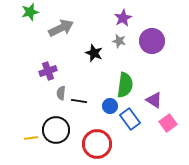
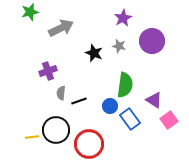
gray star: moved 5 px down
black line: rotated 28 degrees counterclockwise
pink square: moved 1 px right, 3 px up
yellow line: moved 1 px right, 1 px up
red circle: moved 8 px left
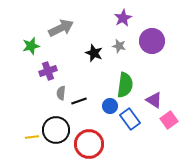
green star: moved 1 px right, 34 px down
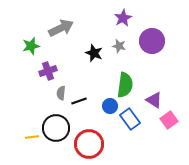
black circle: moved 2 px up
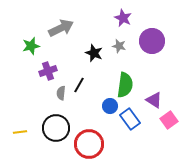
purple star: rotated 18 degrees counterclockwise
black line: moved 16 px up; rotated 42 degrees counterclockwise
yellow line: moved 12 px left, 5 px up
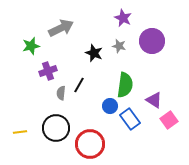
red circle: moved 1 px right
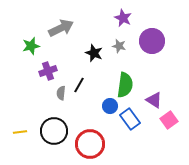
black circle: moved 2 px left, 3 px down
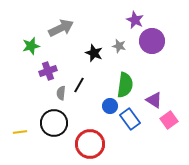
purple star: moved 12 px right, 2 px down
black circle: moved 8 px up
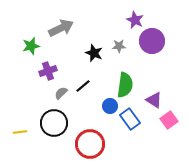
gray star: rotated 16 degrees counterclockwise
black line: moved 4 px right, 1 px down; rotated 21 degrees clockwise
gray semicircle: rotated 40 degrees clockwise
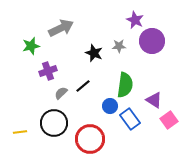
red circle: moved 5 px up
